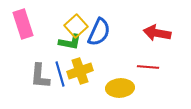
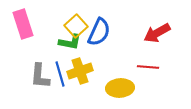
red arrow: rotated 40 degrees counterclockwise
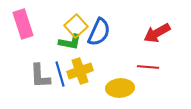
gray L-shape: rotated 8 degrees counterclockwise
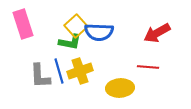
blue semicircle: rotated 68 degrees clockwise
blue line: moved 1 px left, 3 px up
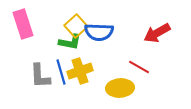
red line: moved 9 px left; rotated 25 degrees clockwise
blue line: moved 2 px right, 1 px down
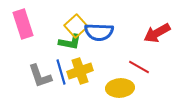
gray L-shape: rotated 16 degrees counterclockwise
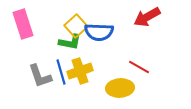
red arrow: moved 10 px left, 16 px up
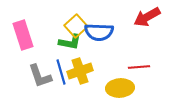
pink rectangle: moved 11 px down
red line: rotated 35 degrees counterclockwise
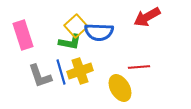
yellow ellipse: rotated 64 degrees clockwise
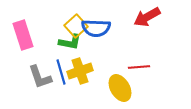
blue semicircle: moved 3 px left, 4 px up
gray L-shape: moved 1 px down
